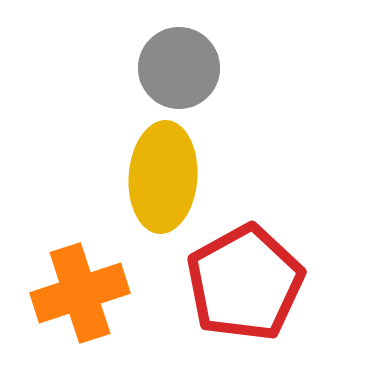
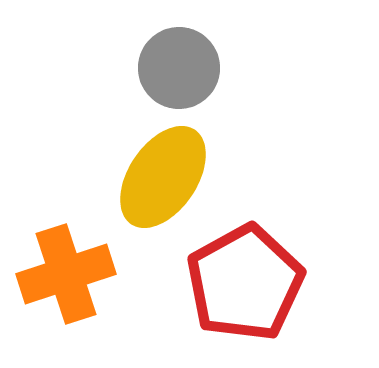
yellow ellipse: rotated 30 degrees clockwise
orange cross: moved 14 px left, 19 px up
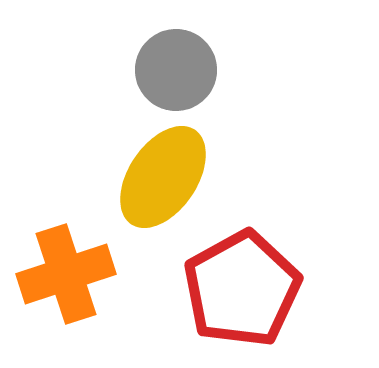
gray circle: moved 3 px left, 2 px down
red pentagon: moved 3 px left, 6 px down
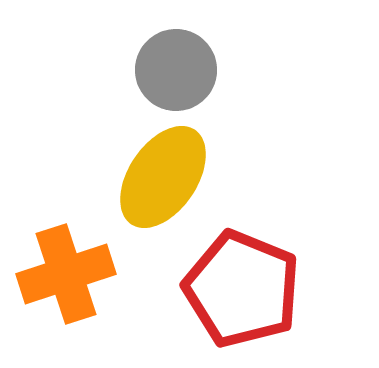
red pentagon: rotated 21 degrees counterclockwise
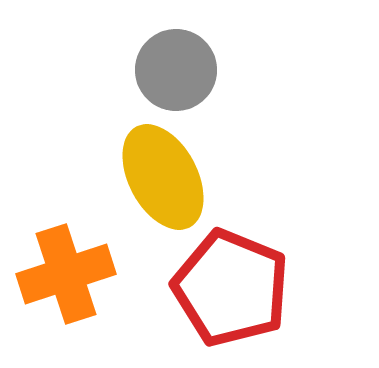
yellow ellipse: rotated 62 degrees counterclockwise
red pentagon: moved 11 px left, 1 px up
